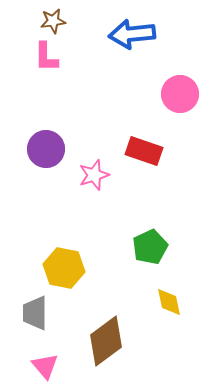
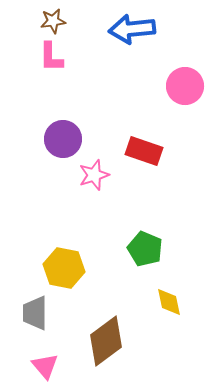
blue arrow: moved 5 px up
pink L-shape: moved 5 px right
pink circle: moved 5 px right, 8 px up
purple circle: moved 17 px right, 10 px up
green pentagon: moved 5 px left, 2 px down; rotated 24 degrees counterclockwise
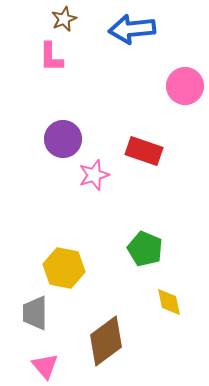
brown star: moved 11 px right, 2 px up; rotated 15 degrees counterclockwise
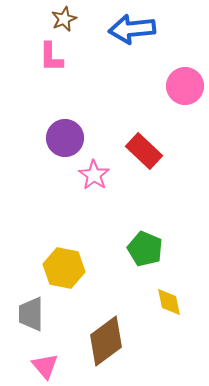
purple circle: moved 2 px right, 1 px up
red rectangle: rotated 24 degrees clockwise
pink star: rotated 20 degrees counterclockwise
gray trapezoid: moved 4 px left, 1 px down
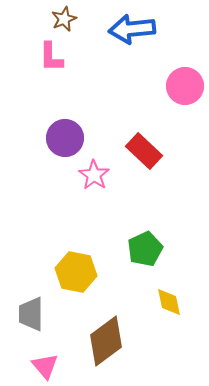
green pentagon: rotated 24 degrees clockwise
yellow hexagon: moved 12 px right, 4 px down
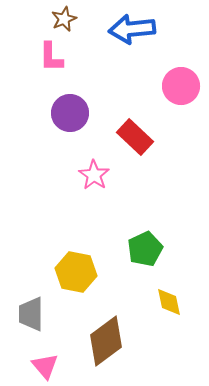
pink circle: moved 4 px left
purple circle: moved 5 px right, 25 px up
red rectangle: moved 9 px left, 14 px up
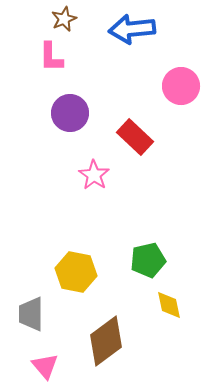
green pentagon: moved 3 px right, 11 px down; rotated 12 degrees clockwise
yellow diamond: moved 3 px down
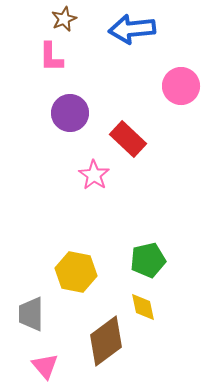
red rectangle: moved 7 px left, 2 px down
yellow diamond: moved 26 px left, 2 px down
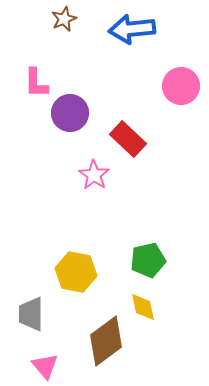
pink L-shape: moved 15 px left, 26 px down
